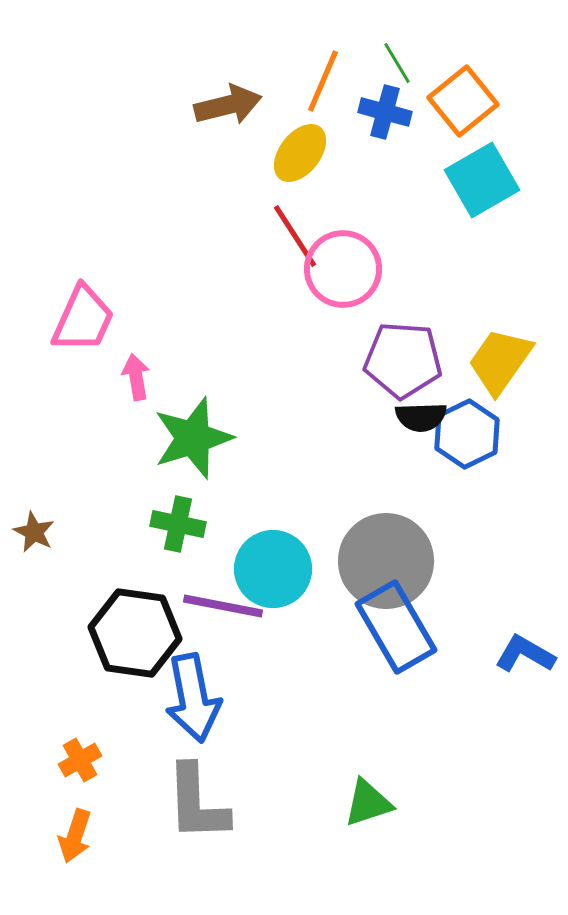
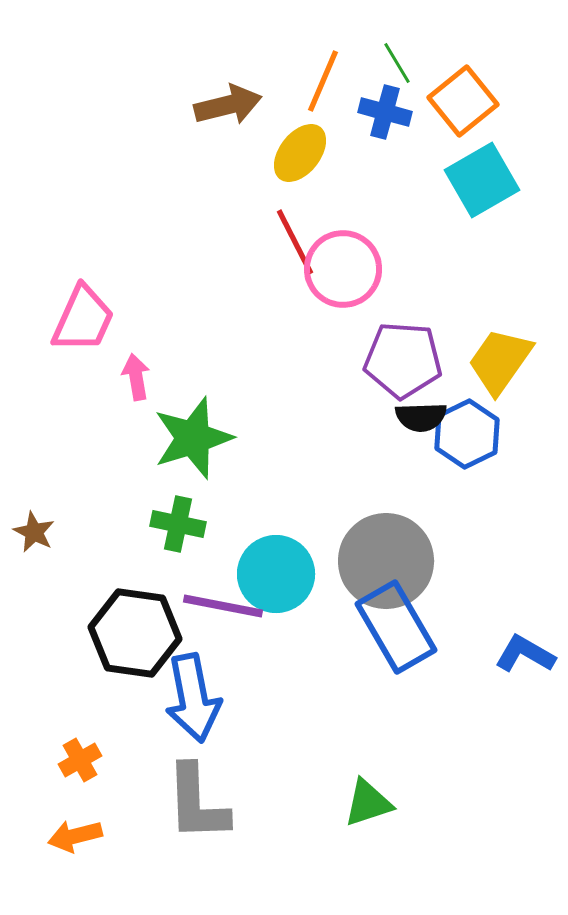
red line: moved 6 px down; rotated 6 degrees clockwise
cyan circle: moved 3 px right, 5 px down
orange arrow: rotated 58 degrees clockwise
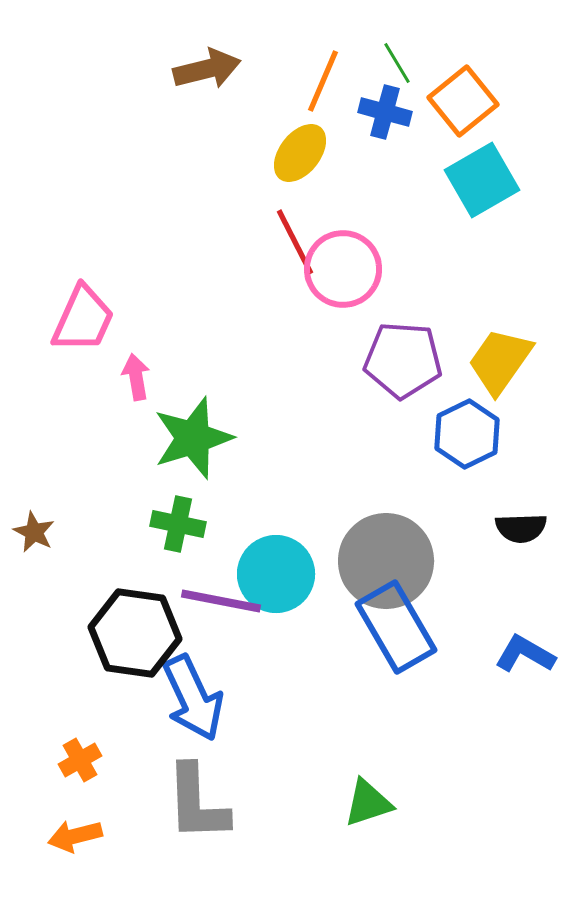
brown arrow: moved 21 px left, 36 px up
black semicircle: moved 100 px right, 111 px down
purple line: moved 2 px left, 5 px up
blue arrow: rotated 14 degrees counterclockwise
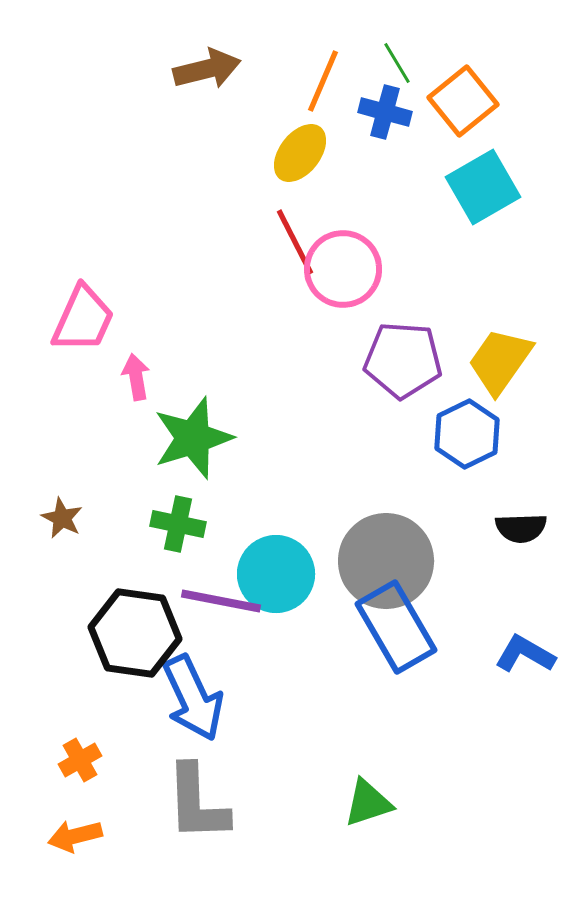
cyan square: moved 1 px right, 7 px down
brown star: moved 28 px right, 14 px up
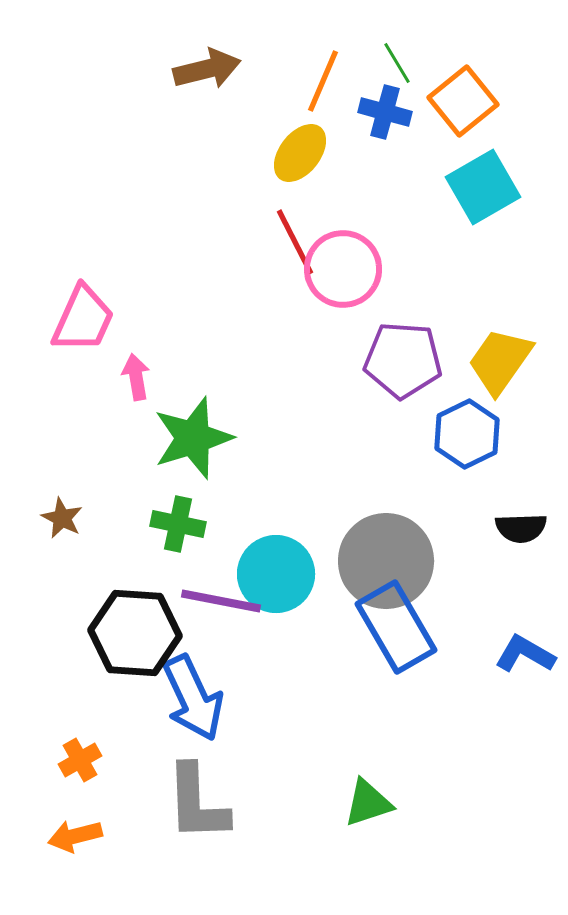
black hexagon: rotated 4 degrees counterclockwise
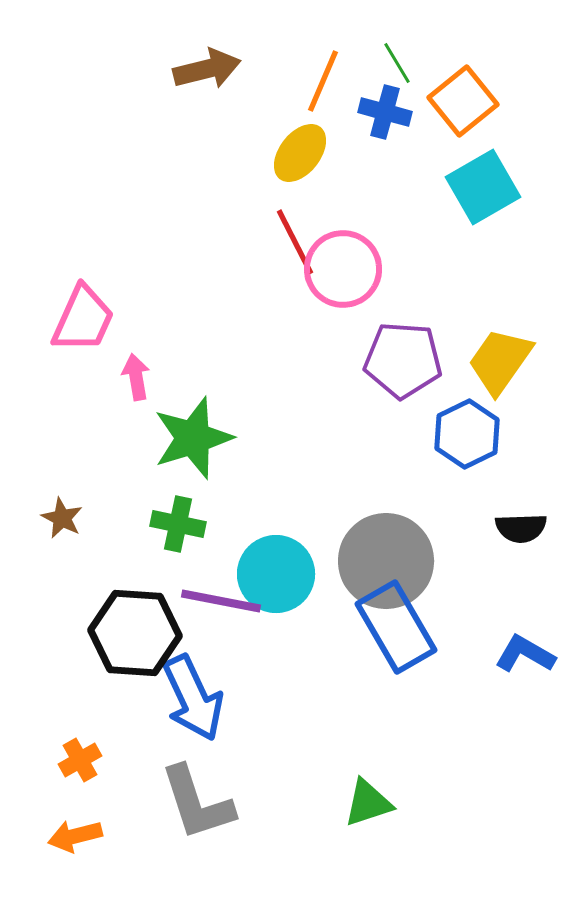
gray L-shape: rotated 16 degrees counterclockwise
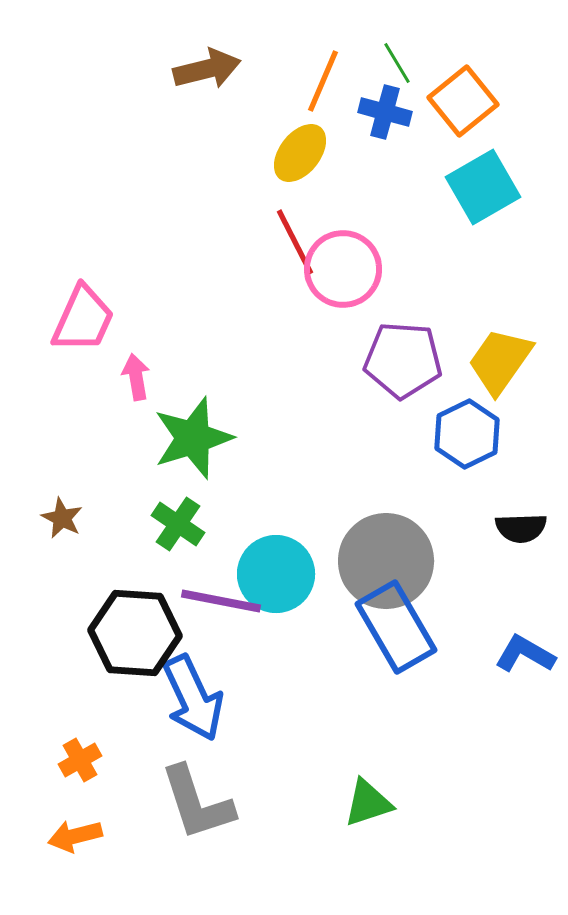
green cross: rotated 22 degrees clockwise
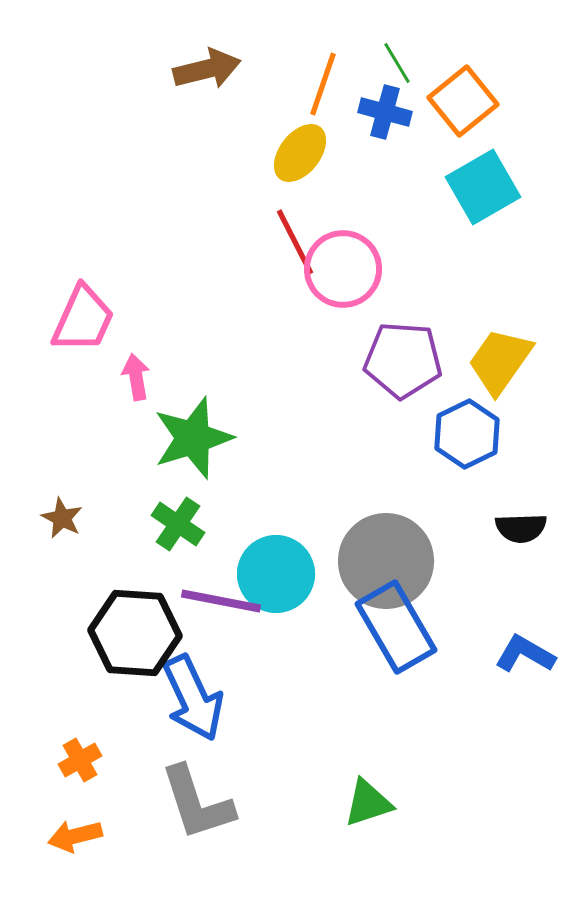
orange line: moved 3 px down; rotated 4 degrees counterclockwise
